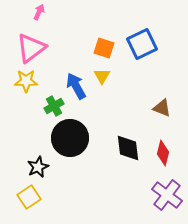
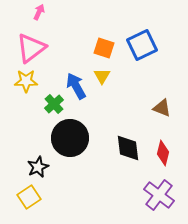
blue square: moved 1 px down
green cross: moved 2 px up; rotated 12 degrees counterclockwise
purple cross: moved 8 px left
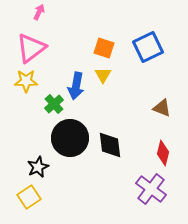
blue square: moved 6 px right, 2 px down
yellow triangle: moved 1 px right, 1 px up
blue arrow: rotated 140 degrees counterclockwise
black diamond: moved 18 px left, 3 px up
purple cross: moved 8 px left, 6 px up
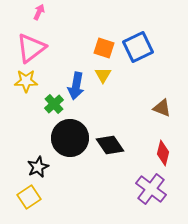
blue square: moved 10 px left
black diamond: rotated 28 degrees counterclockwise
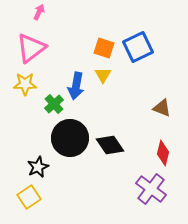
yellow star: moved 1 px left, 3 px down
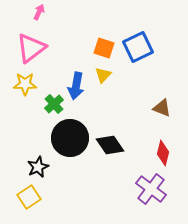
yellow triangle: rotated 12 degrees clockwise
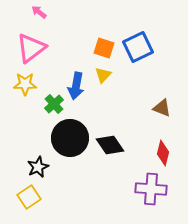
pink arrow: rotated 77 degrees counterclockwise
purple cross: rotated 32 degrees counterclockwise
